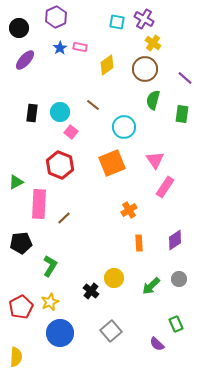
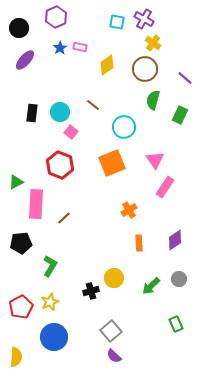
green rectangle at (182, 114): moved 2 px left, 1 px down; rotated 18 degrees clockwise
pink rectangle at (39, 204): moved 3 px left
black cross at (91, 291): rotated 35 degrees clockwise
blue circle at (60, 333): moved 6 px left, 4 px down
purple semicircle at (157, 344): moved 43 px left, 12 px down
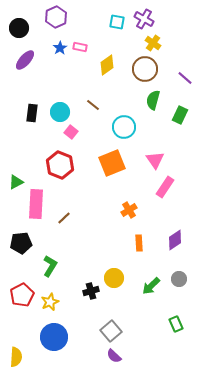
red pentagon at (21, 307): moved 1 px right, 12 px up
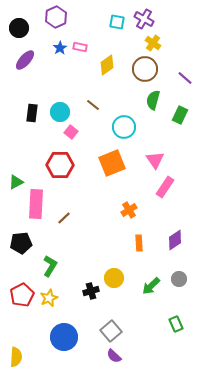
red hexagon at (60, 165): rotated 20 degrees counterclockwise
yellow star at (50, 302): moved 1 px left, 4 px up
blue circle at (54, 337): moved 10 px right
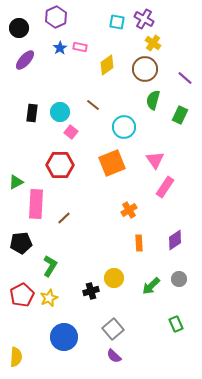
gray square at (111, 331): moved 2 px right, 2 px up
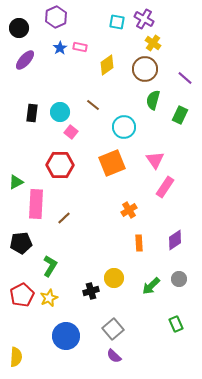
blue circle at (64, 337): moved 2 px right, 1 px up
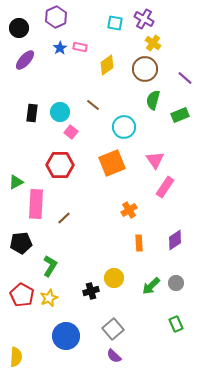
cyan square at (117, 22): moved 2 px left, 1 px down
green rectangle at (180, 115): rotated 42 degrees clockwise
gray circle at (179, 279): moved 3 px left, 4 px down
red pentagon at (22, 295): rotated 15 degrees counterclockwise
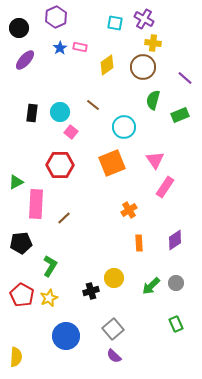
yellow cross at (153, 43): rotated 28 degrees counterclockwise
brown circle at (145, 69): moved 2 px left, 2 px up
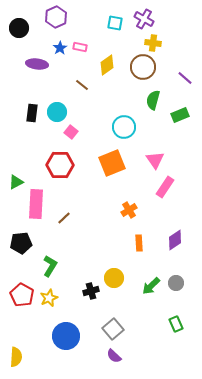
purple ellipse at (25, 60): moved 12 px right, 4 px down; rotated 55 degrees clockwise
brown line at (93, 105): moved 11 px left, 20 px up
cyan circle at (60, 112): moved 3 px left
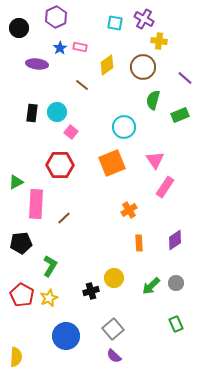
yellow cross at (153, 43): moved 6 px right, 2 px up
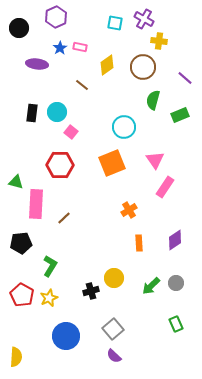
green triangle at (16, 182): rotated 42 degrees clockwise
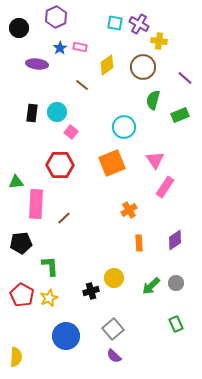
purple cross at (144, 19): moved 5 px left, 5 px down
green triangle at (16, 182): rotated 21 degrees counterclockwise
green L-shape at (50, 266): rotated 35 degrees counterclockwise
